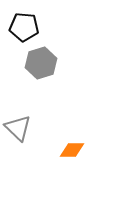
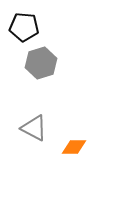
gray triangle: moved 16 px right; rotated 16 degrees counterclockwise
orange diamond: moved 2 px right, 3 px up
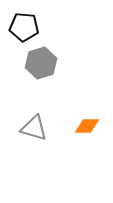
gray triangle: rotated 12 degrees counterclockwise
orange diamond: moved 13 px right, 21 px up
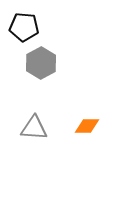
gray hexagon: rotated 12 degrees counterclockwise
gray triangle: rotated 12 degrees counterclockwise
